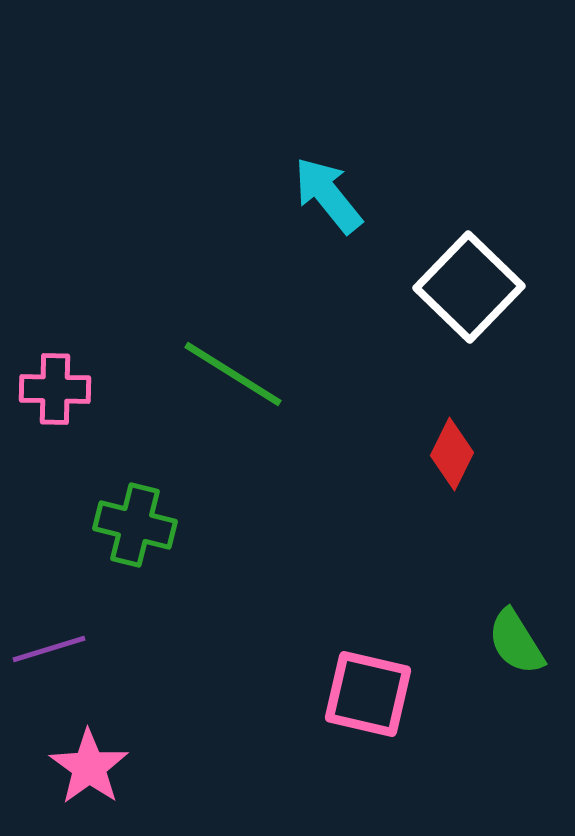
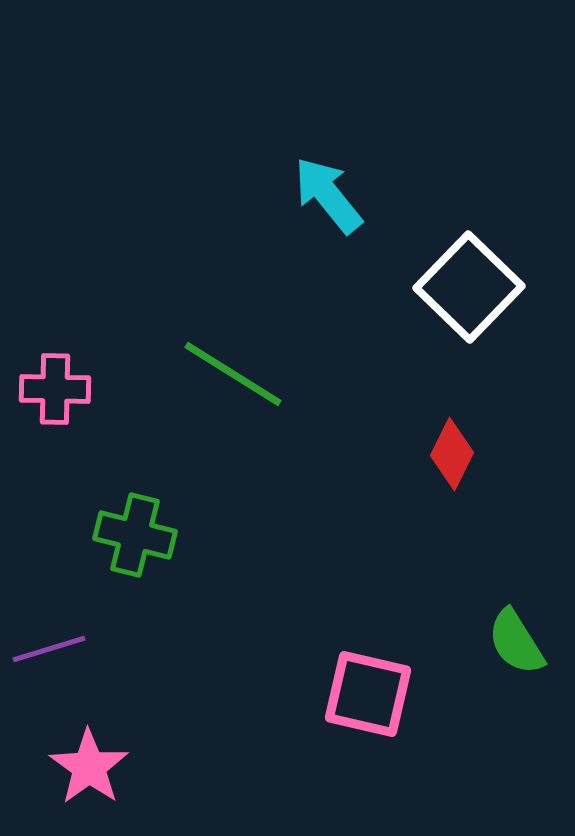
green cross: moved 10 px down
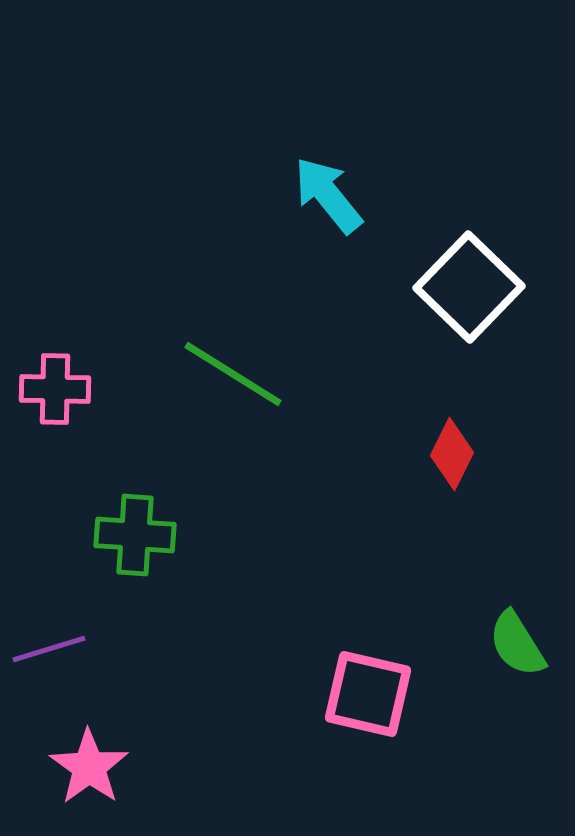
green cross: rotated 10 degrees counterclockwise
green semicircle: moved 1 px right, 2 px down
